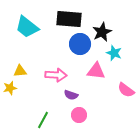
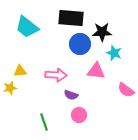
black rectangle: moved 2 px right, 1 px up
black star: rotated 24 degrees clockwise
green line: moved 1 px right, 2 px down; rotated 48 degrees counterclockwise
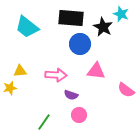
black star: moved 1 px right, 5 px up; rotated 30 degrees clockwise
cyan star: moved 7 px right, 39 px up
green line: rotated 54 degrees clockwise
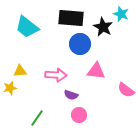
green line: moved 7 px left, 4 px up
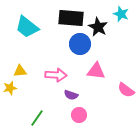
black star: moved 5 px left
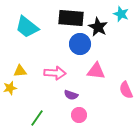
pink arrow: moved 1 px left, 2 px up
pink semicircle: rotated 30 degrees clockwise
